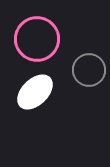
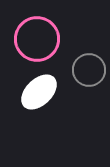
white ellipse: moved 4 px right
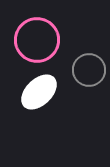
pink circle: moved 1 px down
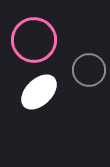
pink circle: moved 3 px left
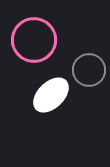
white ellipse: moved 12 px right, 3 px down
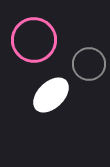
gray circle: moved 6 px up
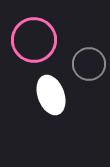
white ellipse: rotated 66 degrees counterclockwise
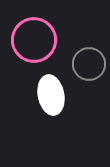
white ellipse: rotated 9 degrees clockwise
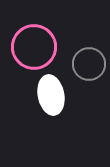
pink circle: moved 7 px down
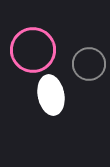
pink circle: moved 1 px left, 3 px down
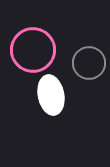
gray circle: moved 1 px up
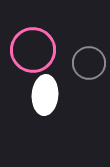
white ellipse: moved 6 px left; rotated 15 degrees clockwise
